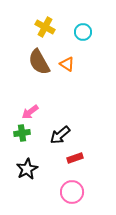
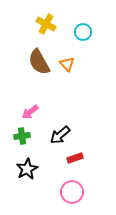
yellow cross: moved 1 px right, 3 px up
orange triangle: rotated 14 degrees clockwise
green cross: moved 3 px down
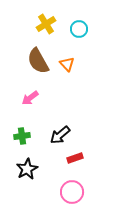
yellow cross: rotated 30 degrees clockwise
cyan circle: moved 4 px left, 3 px up
brown semicircle: moved 1 px left, 1 px up
pink arrow: moved 14 px up
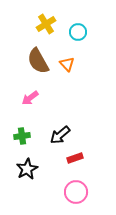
cyan circle: moved 1 px left, 3 px down
pink circle: moved 4 px right
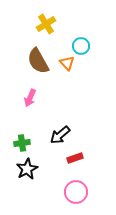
cyan circle: moved 3 px right, 14 px down
orange triangle: moved 1 px up
pink arrow: rotated 30 degrees counterclockwise
green cross: moved 7 px down
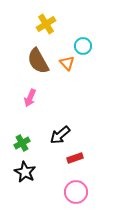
cyan circle: moved 2 px right
green cross: rotated 21 degrees counterclockwise
black star: moved 2 px left, 3 px down; rotated 15 degrees counterclockwise
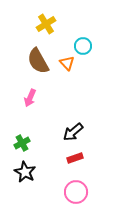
black arrow: moved 13 px right, 3 px up
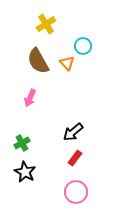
red rectangle: rotated 35 degrees counterclockwise
